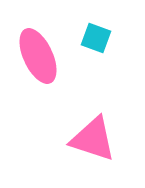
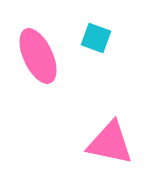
pink triangle: moved 17 px right, 4 px down; rotated 6 degrees counterclockwise
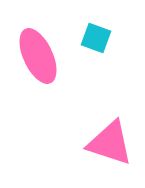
pink triangle: rotated 6 degrees clockwise
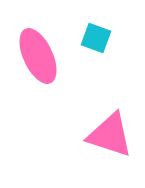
pink triangle: moved 8 px up
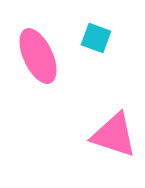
pink triangle: moved 4 px right
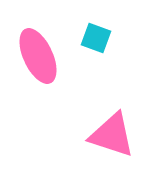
pink triangle: moved 2 px left
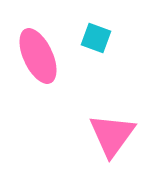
pink triangle: rotated 48 degrees clockwise
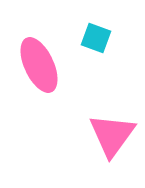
pink ellipse: moved 1 px right, 9 px down
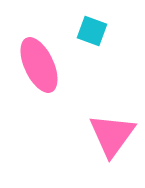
cyan square: moved 4 px left, 7 px up
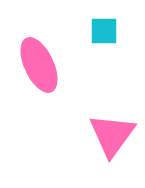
cyan square: moved 12 px right; rotated 20 degrees counterclockwise
